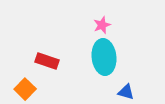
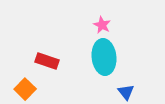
pink star: rotated 24 degrees counterclockwise
blue triangle: rotated 36 degrees clockwise
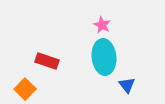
blue triangle: moved 1 px right, 7 px up
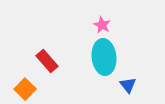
red rectangle: rotated 30 degrees clockwise
blue triangle: moved 1 px right
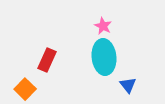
pink star: moved 1 px right, 1 px down
red rectangle: moved 1 px up; rotated 65 degrees clockwise
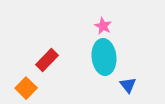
red rectangle: rotated 20 degrees clockwise
orange square: moved 1 px right, 1 px up
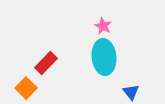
red rectangle: moved 1 px left, 3 px down
blue triangle: moved 3 px right, 7 px down
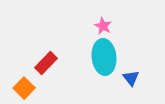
orange square: moved 2 px left
blue triangle: moved 14 px up
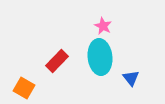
cyan ellipse: moved 4 px left
red rectangle: moved 11 px right, 2 px up
orange square: rotated 15 degrees counterclockwise
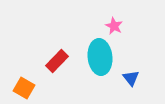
pink star: moved 11 px right
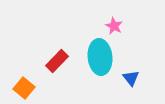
orange square: rotated 10 degrees clockwise
